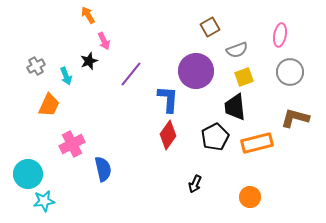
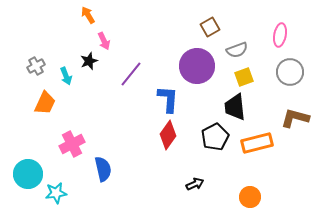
purple circle: moved 1 px right, 5 px up
orange trapezoid: moved 4 px left, 2 px up
black arrow: rotated 138 degrees counterclockwise
cyan star: moved 12 px right, 8 px up
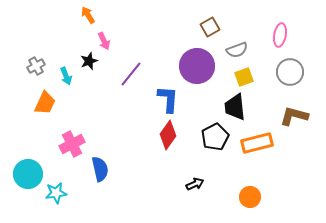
brown L-shape: moved 1 px left, 2 px up
blue semicircle: moved 3 px left
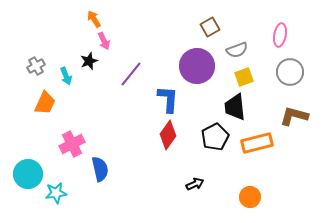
orange arrow: moved 6 px right, 4 px down
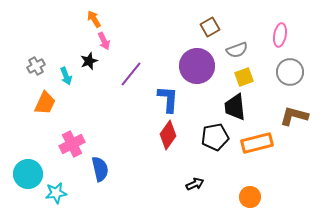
black pentagon: rotated 16 degrees clockwise
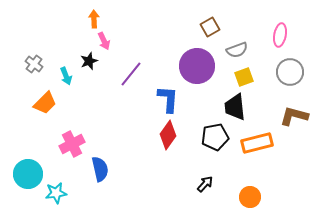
orange arrow: rotated 30 degrees clockwise
gray cross: moved 2 px left, 2 px up; rotated 24 degrees counterclockwise
orange trapezoid: rotated 20 degrees clockwise
black arrow: moved 10 px right; rotated 24 degrees counterclockwise
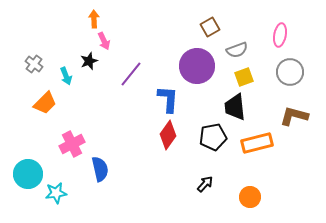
black pentagon: moved 2 px left
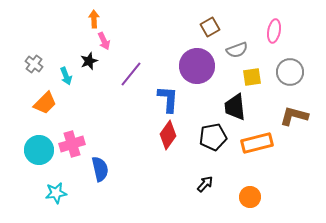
pink ellipse: moved 6 px left, 4 px up
yellow square: moved 8 px right; rotated 12 degrees clockwise
pink cross: rotated 10 degrees clockwise
cyan circle: moved 11 px right, 24 px up
